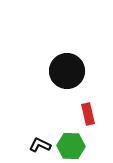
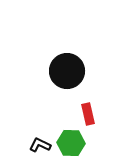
green hexagon: moved 3 px up
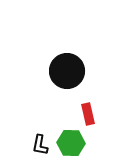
black L-shape: rotated 105 degrees counterclockwise
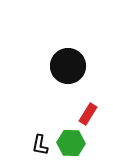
black circle: moved 1 px right, 5 px up
red rectangle: rotated 45 degrees clockwise
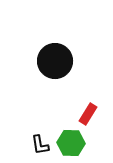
black circle: moved 13 px left, 5 px up
black L-shape: rotated 20 degrees counterclockwise
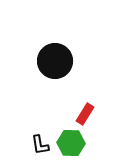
red rectangle: moved 3 px left
